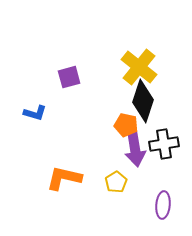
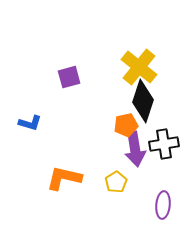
blue L-shape: moved 5 px left, 10 px down
orange pentagon: rotated 25 degrees counterclockwise
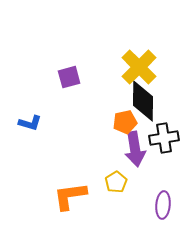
yellow cross: rotated 6 degrees clockwise
black diamond: rotated 18 degrees counterclockwise
orange pentagon: moved 1 px left, 3 px up
black cross: moved 6 px up
orange L-shape: moved 6 px right, 18 px down; rotated 21 degrees counterclockwise
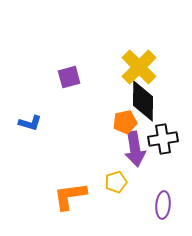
black cross: moved 1 px left, 1 px down
yellow pentagon: rotated 15 degrees clockwise
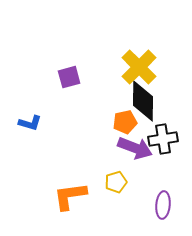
purple arrow: moved 1 px up; rotated 60 degrees counterclockwise
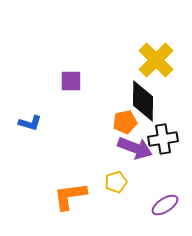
yellow cross: moved 17 px right, 7 px up
purple square: moved 2 px right, 4 px down; rotated 15 degrees clockwise
purple ellipse: moved 2 px right; rotated 52 degrees clockwise
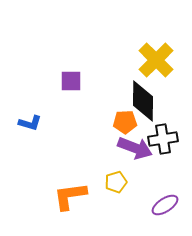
orange pentagon: rotated 10 degrees clockwise
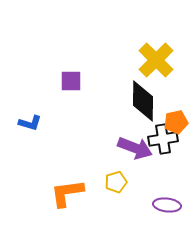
orange pentagon: moved 51 px right; rotated 10 degrees counterclockwise
orange L-shape: moved 3 px left, 3 px up
purple ellipse: moved 2 px right; rotated 40 degrees clockwise
